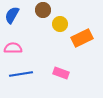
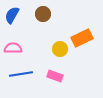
brown circle: moved 4 px down
yellow circle: moved 25 px down
pink rectangle: moved 6 px left, 3 px down
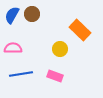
brown circle: moved 11 px left
orange rectangle: moved 2 px left, 8 px up; rotated 70 degrees clockwise
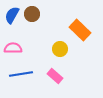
pink rectangle: rotated 21 degrees clockwise
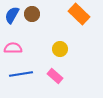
orange rectangle: moved 1 px left, 16 px up
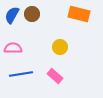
orange rectangle: rotated 30 degrees counterclockwise
yellow circle: moved 2 px up
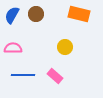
brown circle: moved 4 px right
yellow circle: moved 5 px right
blue line: moved 2 px right, 1 px down; rotated 10 degrees clockwise
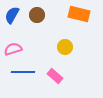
brown circle: moved 1 px right, 1 px down
pink semicircle: moved 1 px down; rotated 18 degrees counterclockwise
blue line: moved 3 px up
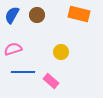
yellow circle: moved 4 px left, 5 px down
pink rectangle: moved 4 px left, 5 px down
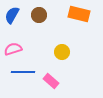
brown circle: moved 2 px right
yellow circle: moved 1 px right
